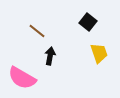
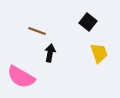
brown line: rotated 18 degrees counterclockwise
black arrow: moved 3 px up
pink semicircle: moved 1 px left, 1 px up
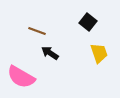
black arrow: rotated 66 degrees counterclockwise
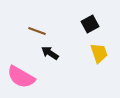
black square: moved 2 px right, 2 px down; rotated 24 degrees clockwise
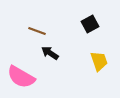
yellow trapezoid: moved 8 px down
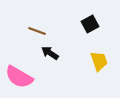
pink semicircle: moved 2 px left
